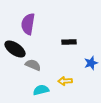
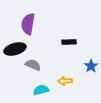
black ellipse: rotated 50 degrees counterclockwise
blue star: moved 3 px down; rotated 16 degrees counterclockwise
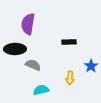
black ellipse: rotated 15 degrees clockwise
yellow arrow: moved 5 px right, 3 px up; rotated 80 degrees counterclockwise
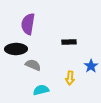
black ellipse: moved 1 px right
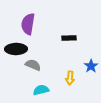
black rectangle: moved 4 px up
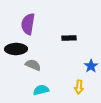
yellow arrow: moved 9 px right, 9 px down
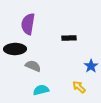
black ellipse: moved 1 px left
gray semicircle: moved 1 px down
yellow arrow: rotated 128 degrees clockwise
